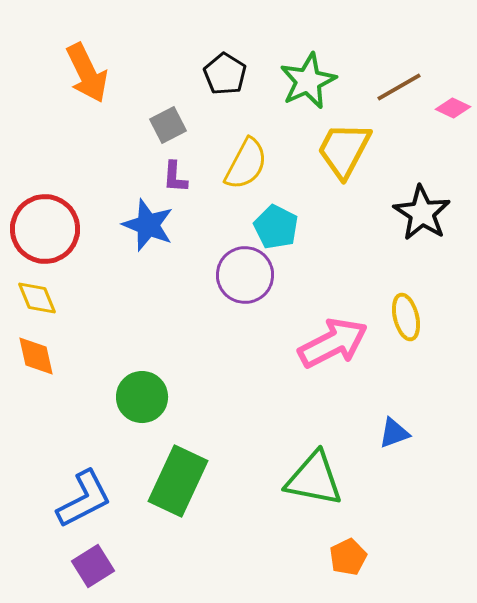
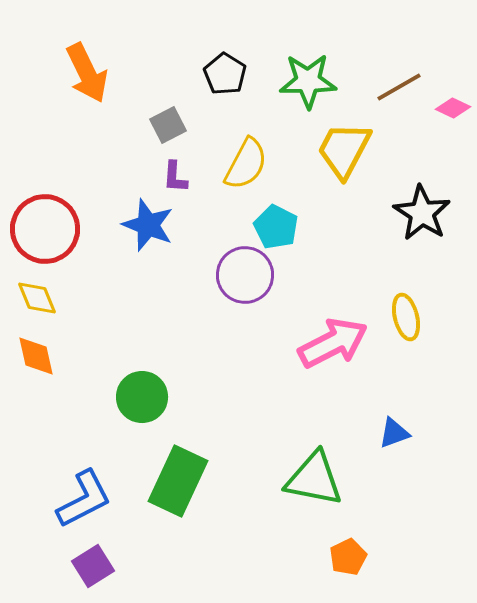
green star: rotated 24 degrees clockwise
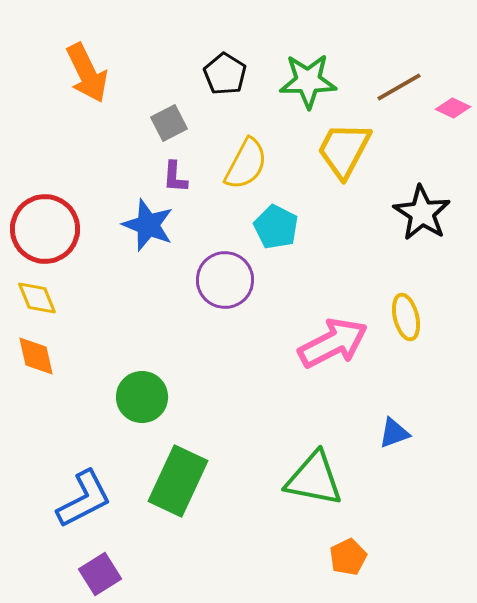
gray square: moved 1 px right, 2 px up
purple circle: moved 20 px left, 5 px down
purple square: moved 7 px right, 8 px down
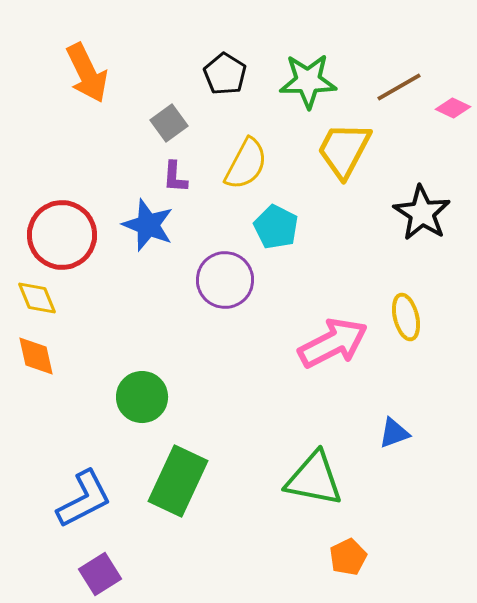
gray square: rotated 9 degrees counterclockwise
red circle: moved 17 px right, 6 px down
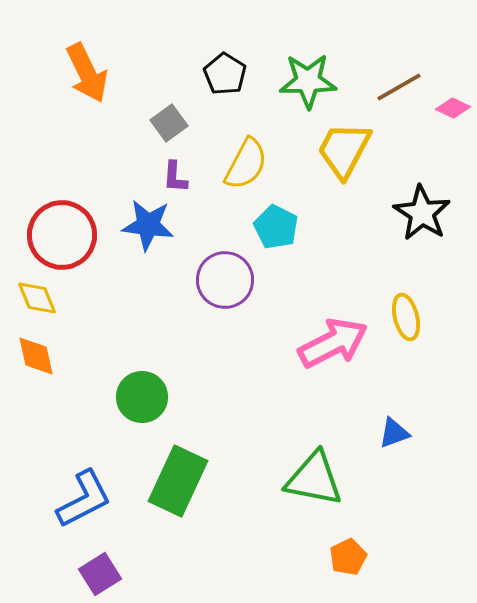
blue star: rotated 14 degrees counterclockwise
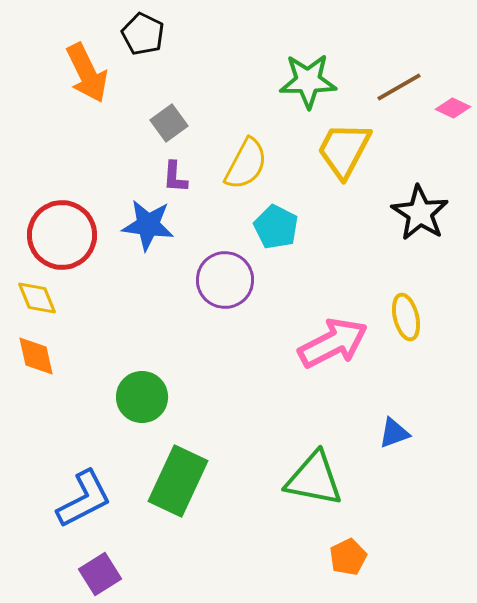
black pentagon: moved 82 px left, 40 px up; rotated 6 degrees counterclockwise
black star: moved 2 px left
